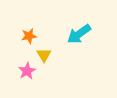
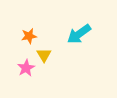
pink star: moved 1 px left, 3 px up
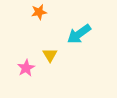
orange star: moved 10 px right, 24 px up
yellow triangle: moved 6 px right
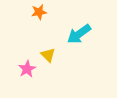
yellow triangle: moved 2 px left; rotated 14 degrees counterclockwise
pink star: moved 1 px right, 1 px down
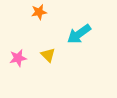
pink star: moved 9 px left, 11 px up; rotated 18 degrees clockwise
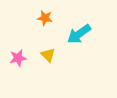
orange star: moved 6 px right, 6 px down; rotated 21 degrees clockwise
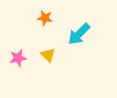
cyan arrow: rotated 10 degrees counterclockwise
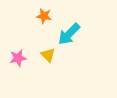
orange star: moved 1 px left, 2 px up
cyan arrow: moved 10 px left
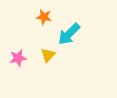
orange star: moved 1 px down
yellow triangle: rotated 28 degrees clockwise
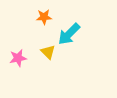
orange star: rotated 14 degrees counterclockwise
yellow triangle: moved 3 px up; rotated 28 degrees counterclockwise
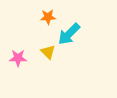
orange star: moved 4 px right
pink star: rotated 12 degrees clockwise
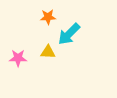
yellow triangle: rotated 42 degrees counterclockwise
